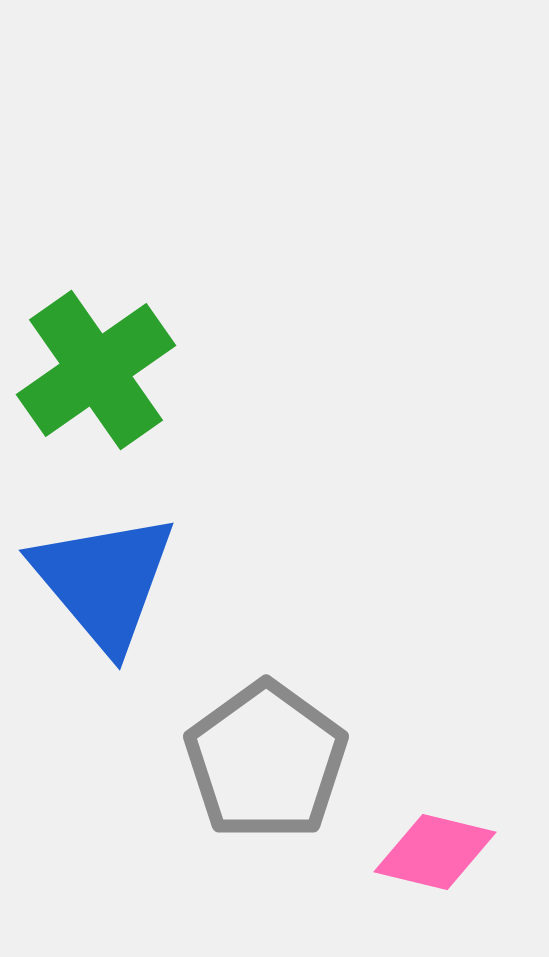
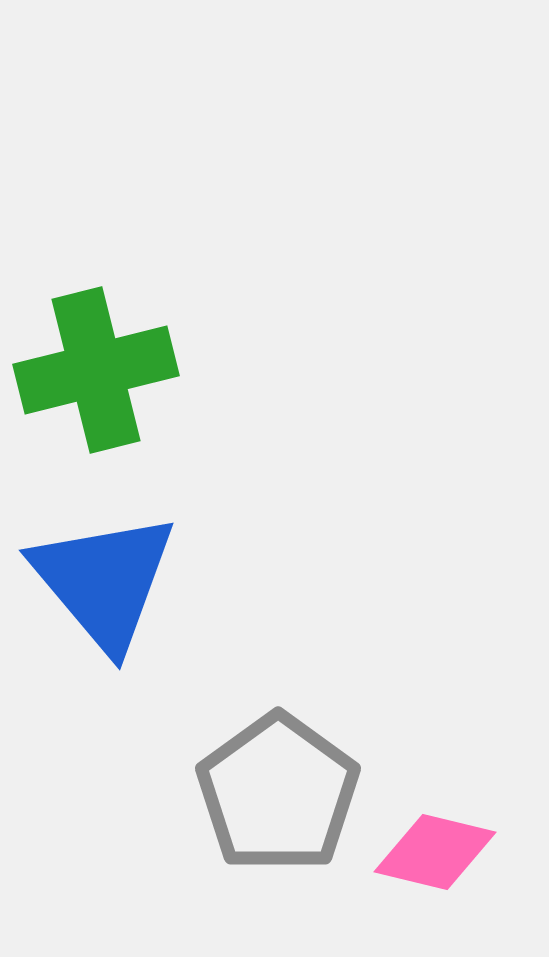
green cross: rotated 21 degrees clockwise
gray pentagon: moved 12 px right, 32 px down
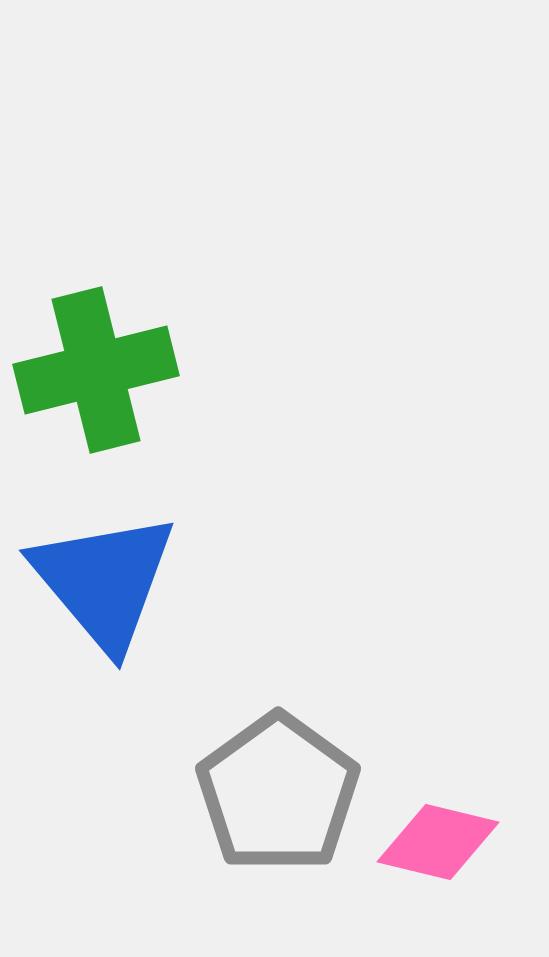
pink diamond: moved 3 px right, 10 px up
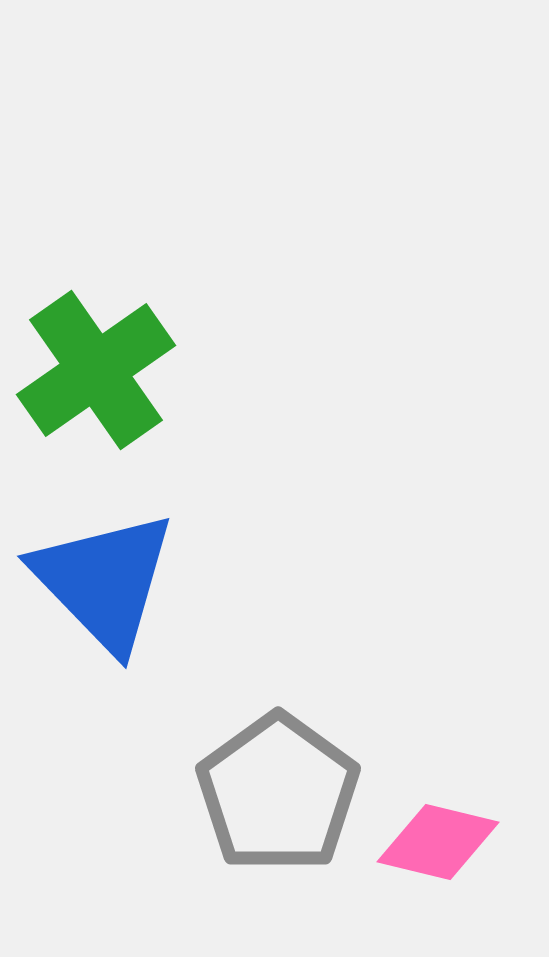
green cross: rotated 21 degrees counterclockwise
blue triangle: rotated 4 degrees counterclockwise
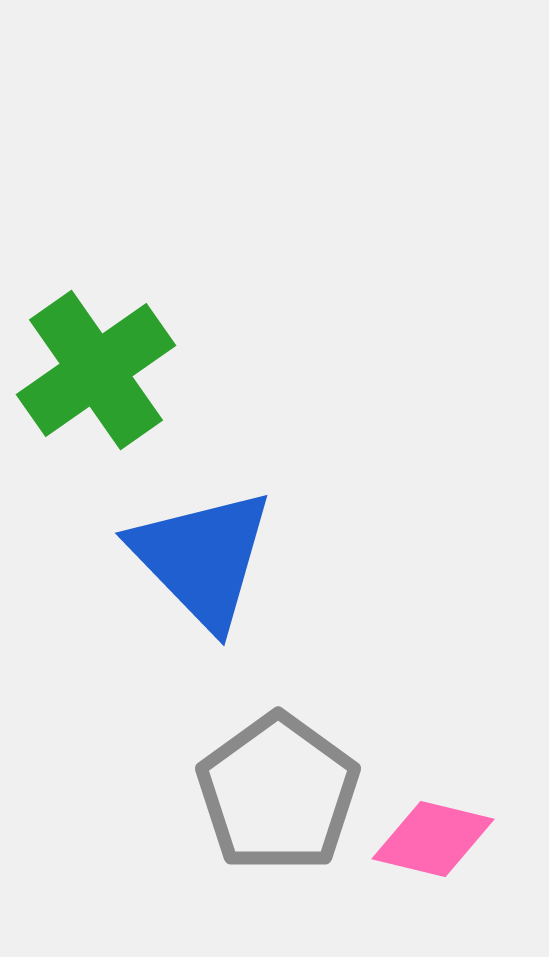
blue triangle: moved 98 px right, 23 px up
pink diamond: moved 5 px left, 3 px up
